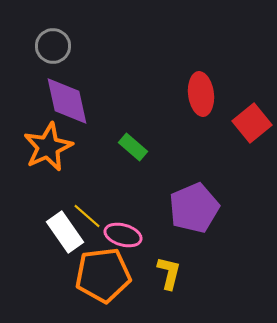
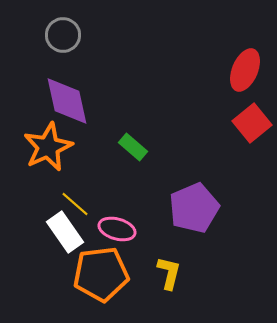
gray circle: moved 10 px right, 11 px up
red ellipse: moved 44 px right, 24 px up; rotated 30 degrees clockwise
yellow line: moved 12 px left, 12 px up
pink ellipse: moved 6 px left, 6 px up
orange pentagon: moved 2 px left, 1 px up
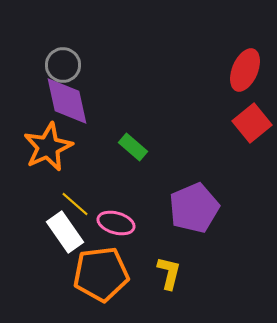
gray circle: moved 30 px down
pink ellipse: moved 1 px left, 6 px up
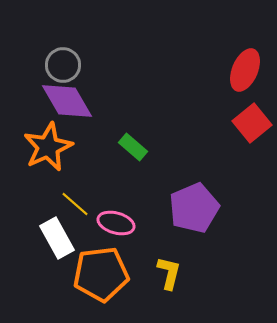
purple diamond: rotated 18 degrees counterclockwise
white rectangle: moved 8 px left, 6 px down; rotated 6 degrees clockwise
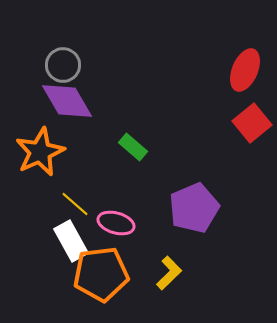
orange star: moved 8 px left, 5 px down
white rectangle: moved 14 px right, 3 px down
yellow L-shape: rotated 32 degrees clockwise
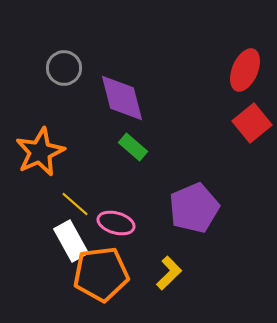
gray circle: moved 1 px right, 3 px down
purple diamond: moved 55 px right, 3 px up; rotated 16 degrees clockwise
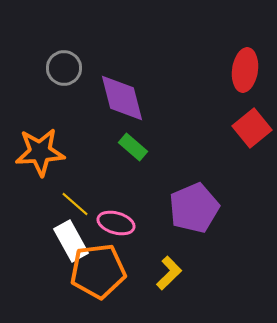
red ellipse: rotated 15 degrees counterclockwise
red square: moved 5 px down
orange star: rotated 21 degrees clockwise
orange pentagon: moved 3 px left, 3 px up
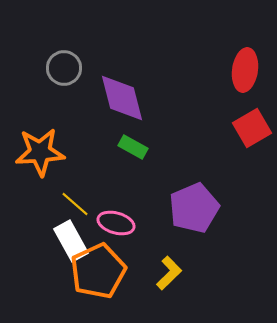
red square: rotated 9 degrees clockwise
green rectangle: rotated 12 degrees counterclockwise
orange pentagon: rotated 18 degrees counterclockwise
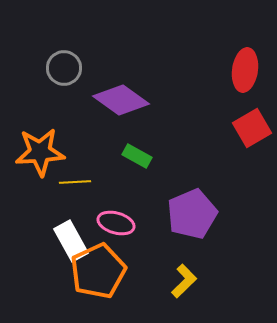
purple diamond: moved 1 px left, 2 px down; rotated 40 degrees counterclockwise
green rectangle: moved 4 px right, 9 px down
yellow line: moved 22 px up; rotated 44 degrees counterclockwise
purple pentagon: moved 2 px left, 6 px down
yellow L-shape: moved 15 px right, 8 px down
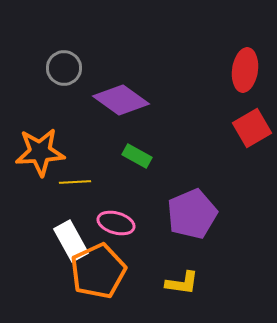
yellow L-shape: moved 2 px left, 2 px down; rotated 52 degrees clockwise
